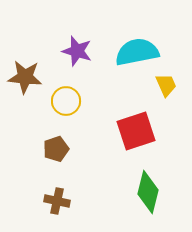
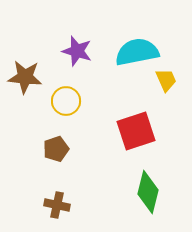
yellow trapezoid: moved 5 px up
brown cross: moved 4 px down
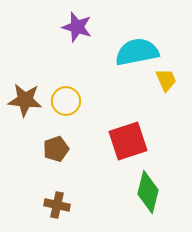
purple star: moved 24 px up
brown star: moved 23 px down
red square: moved 8 px left, 10 px down
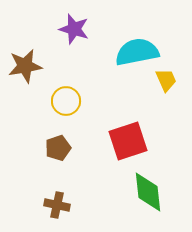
purple star: moved 3 px left, 2 px down
brown star: moved 34 px up; rotated 16 degrees counterclockwise
brown pentagon: moved 2 px right, 1 px up
green diamond: rotated 21 degrees counterclockwise
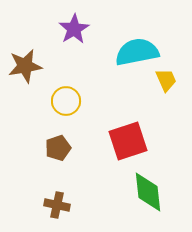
purple star: rotated 24 degrees clockwise
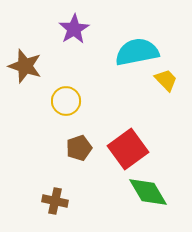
brown star: rotated 28 degrees clockwise
yellow trapezoid: rotated 20 degrees counterclockwise
red square: moved 8 px down; rotated 18 degrees counterclockwise
brown pentagon: moved 21 px right
green diamond: rotated 24 degrees counterclockwise
brown cross: moved 2 px left, 4 px up
